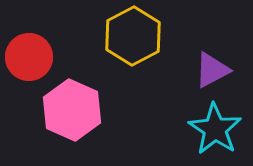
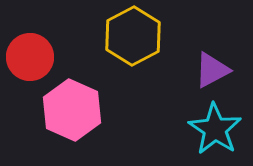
red circle: moved 1 px right
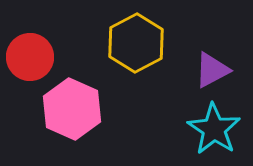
yellow hexagon: moved 3 px right, 7 px down
pink hexagon: moved 1 px up
cyan star: moved 1 px left
